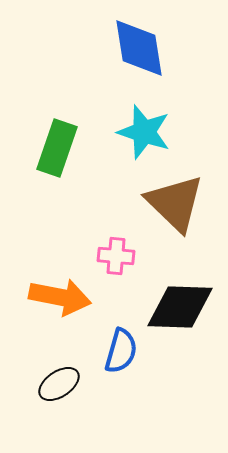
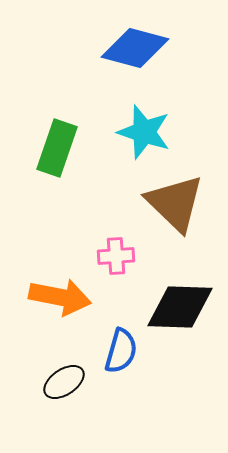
blue diamond: moved 4 px left; rotated 66 degrees counterclockwise
pink cross: rotated 9 degrees counterclockwise
black ellipse: moved 5 px right, 2 px up
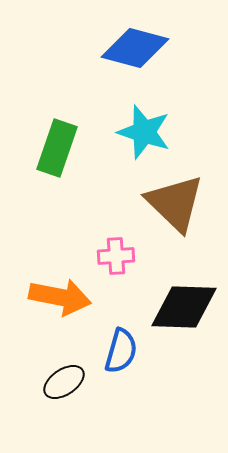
black diamond: moved 4 px right
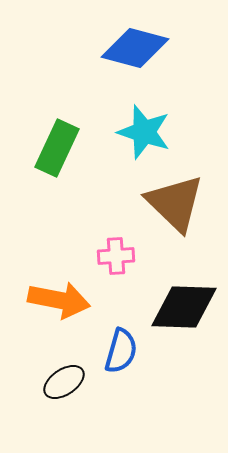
green rectangle: rotated 6 degrees clockwise
orange arrow: moved 1 px left, 3 px down
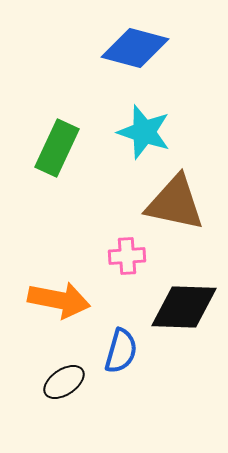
brown triangle: rotated 32 degrees counterclockwise
pink cross: moved 11 px right
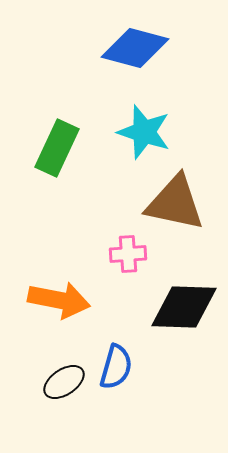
pink cross: moved 1 px right, 2 px up
blue semicircle: moved 5 px left, 16 px down
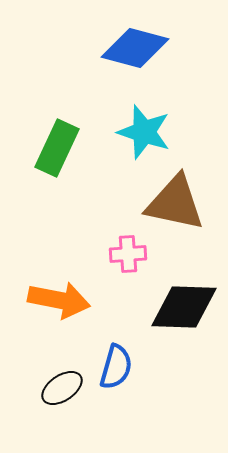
black ellipse: moved 2 px left, 6 px down
